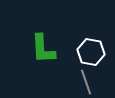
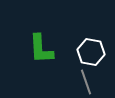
green L-shape: moved 2 px left
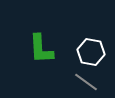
gray line: rotated 35 degrees counterclockwise
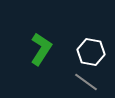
green L-shape: rotated 144 degrees counterclockwise
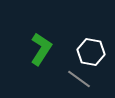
gray line: moved 7 px left, 3 px up
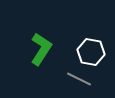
gray line: rotated 10 degrees counterclockwise
